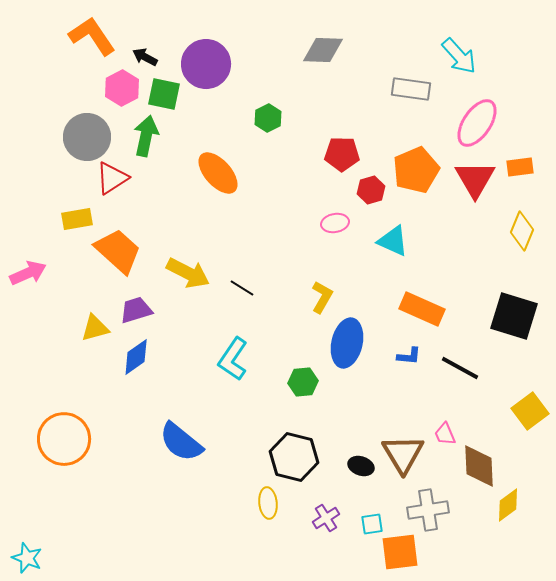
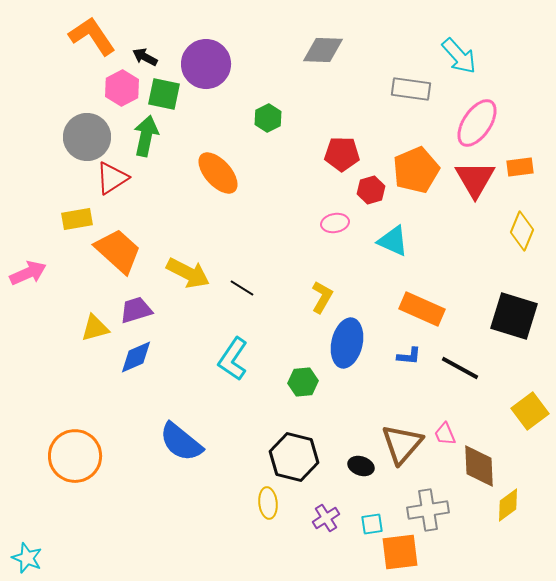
blue diamond at (136, 357): rotated 12 degrees clockwise
orange circle at (64, 439): moved 11 px right, 17 px down
brown triangle at (403, 454): moved 1 px left, 10 px up; rotated 12 degrees clockwise
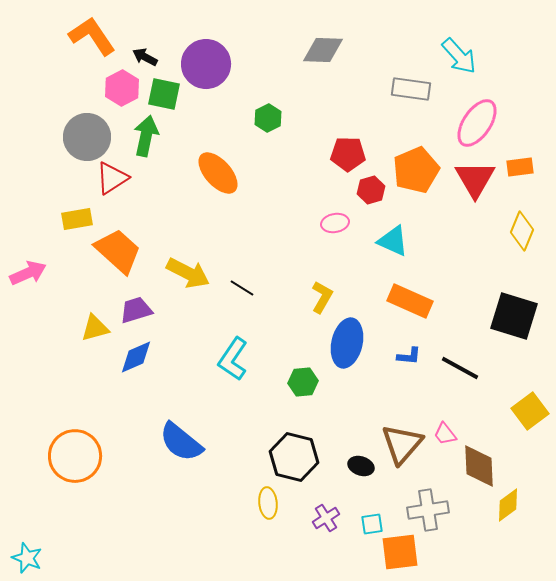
red pentagon at (342, 154): moved 6 px right
orange rectangle at (422, 309): moved 12 px left, 8 px up
pink trapezoid at (445, 434): rotated 15 degrees counterclockwise
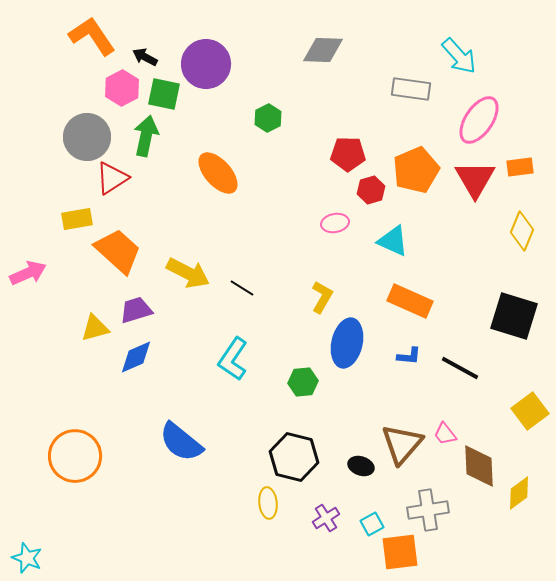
pink ellipse at (477, 123): moved 2 px right, 3 px up
yellow diamond at (508, 505): moved 11 px right, 12 px up
cyan square at (372, 524): rotated 20 degrees counterclockwise
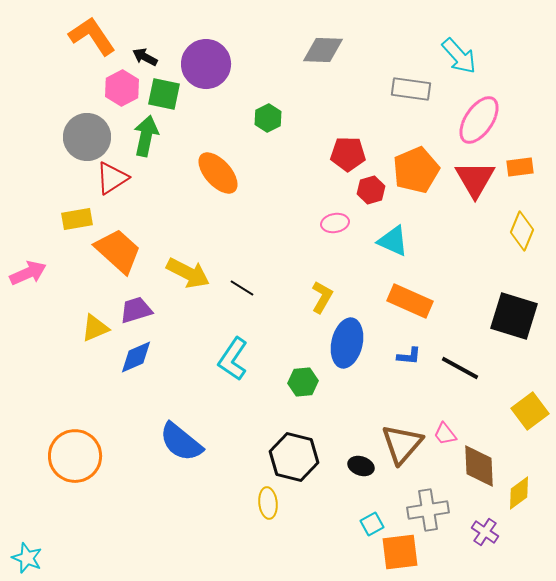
yellow triangle at (95, 328): rotated 8 degrees counterclockwise
purple cross at (326, 518): moved 159 px right, 14 px down; rotated 24 degrees counterclockwise
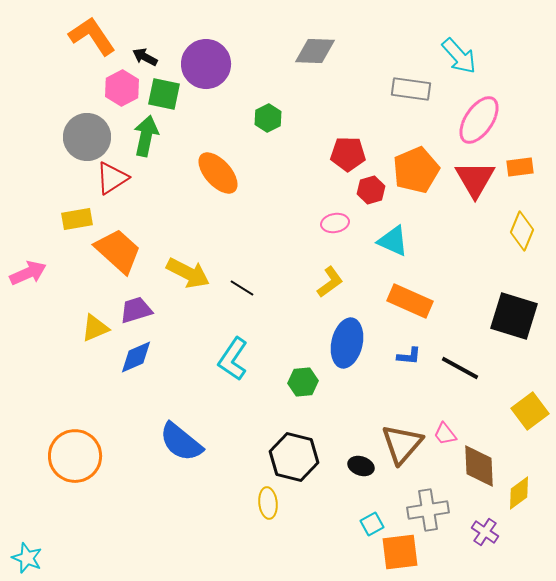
gray diamond at (323, 50): moved 8 px left, 1 px down
yellow L-shape at (322, 297): moved 8 px right, 15 px up; rotated 24 degrees clockwise
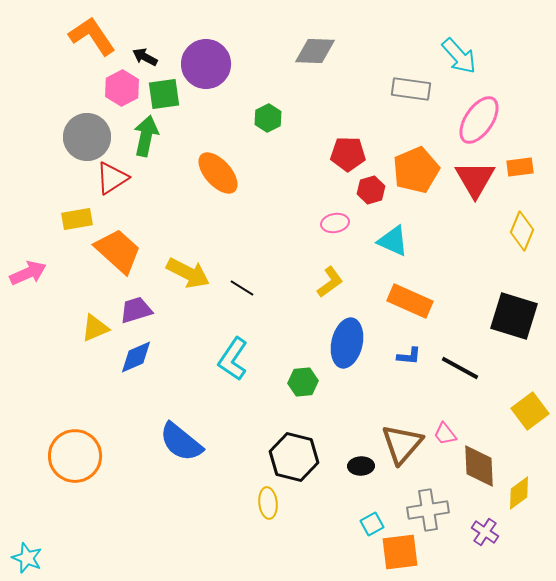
green square at (164, 94): rotated 20 degrees counterclockwise
black ellipse at (361, 466): rotated 20 degrees counterclockwise
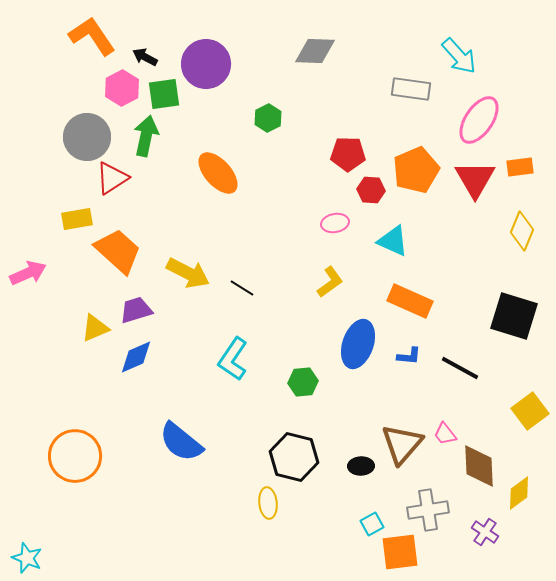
red hexagon at (371, 190): rotated 20 degrees clockwise
blue ellipse at (347, 343): moved 11 px right, 1 px down; rotated 6 degrees clockwise
